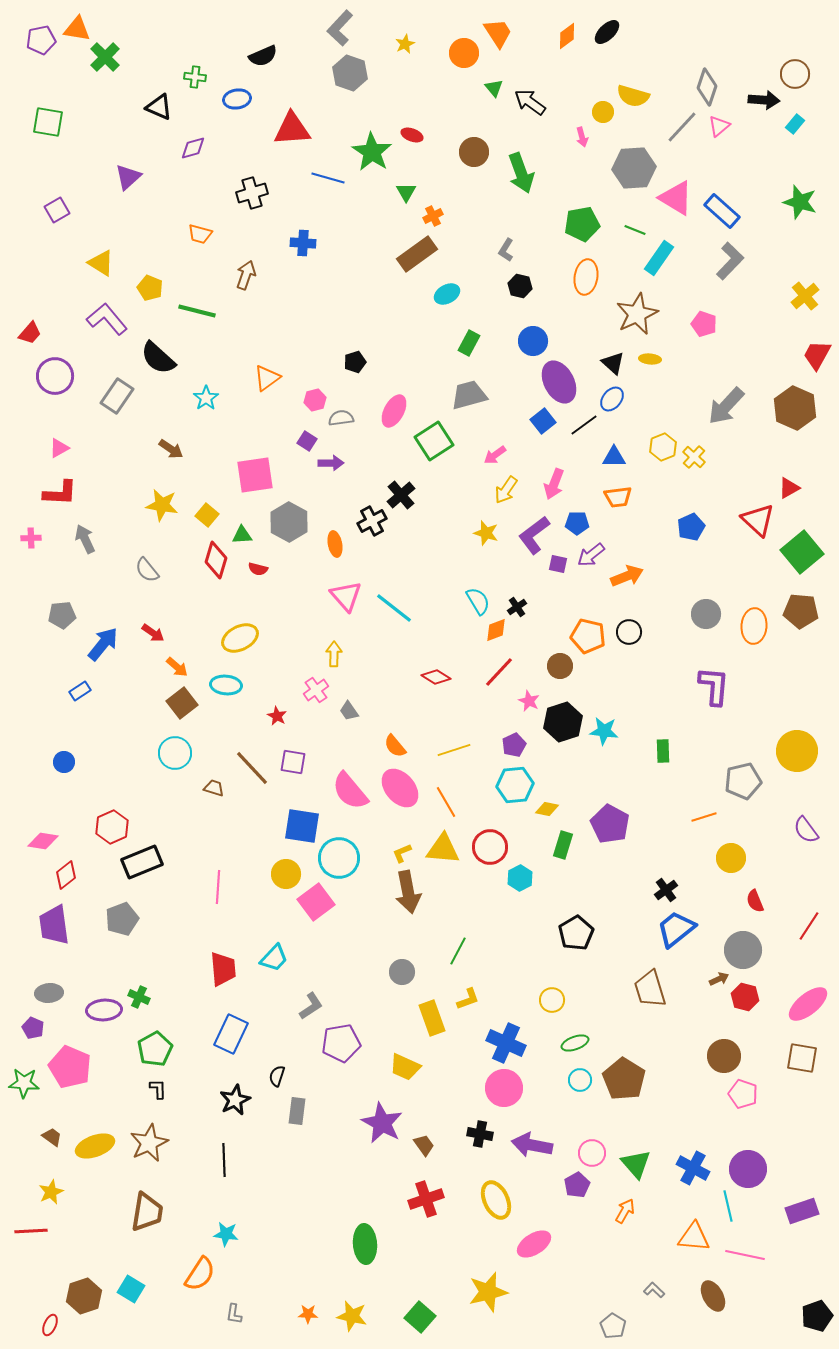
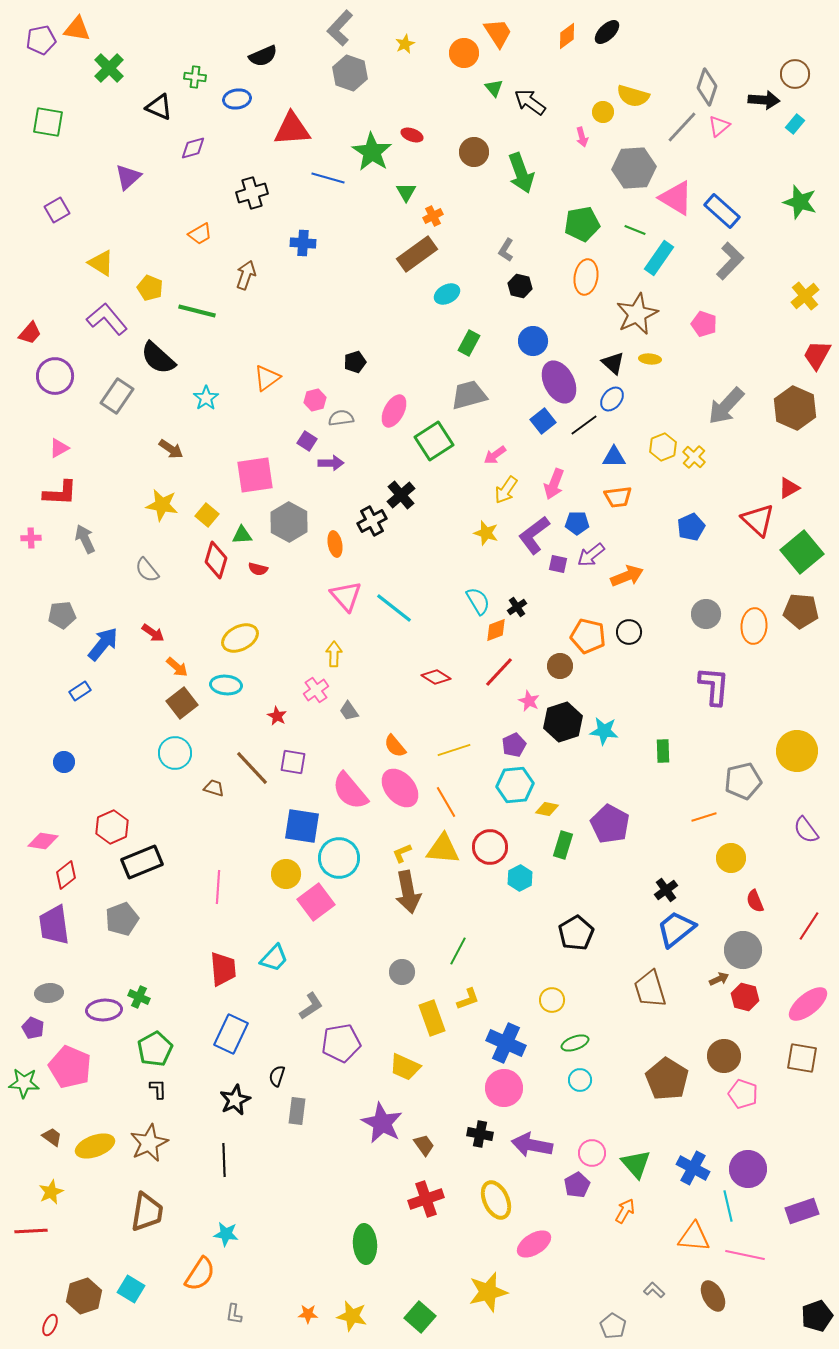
green cross at (105, 57): moved 4 px right, 11 px down
orange trapezoid at (200, 234): rotated 45 degrees counterclockwise
brown pentagon at (624, 1079): moved 43 px right
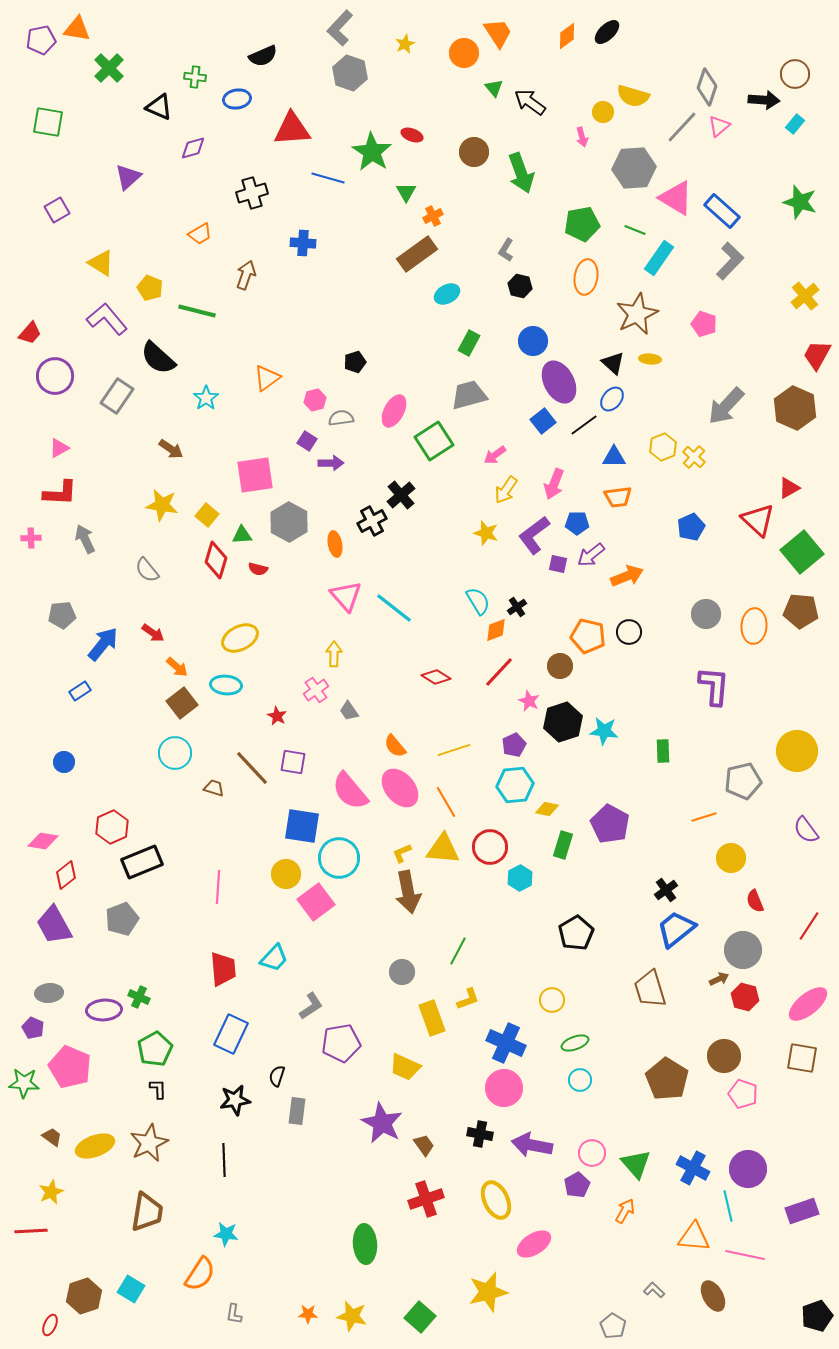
purple trapezoid at (54, 925): rotated 21 degrees counterclockwise
black star at (235, 1100): rotated 16 degrees clockwise
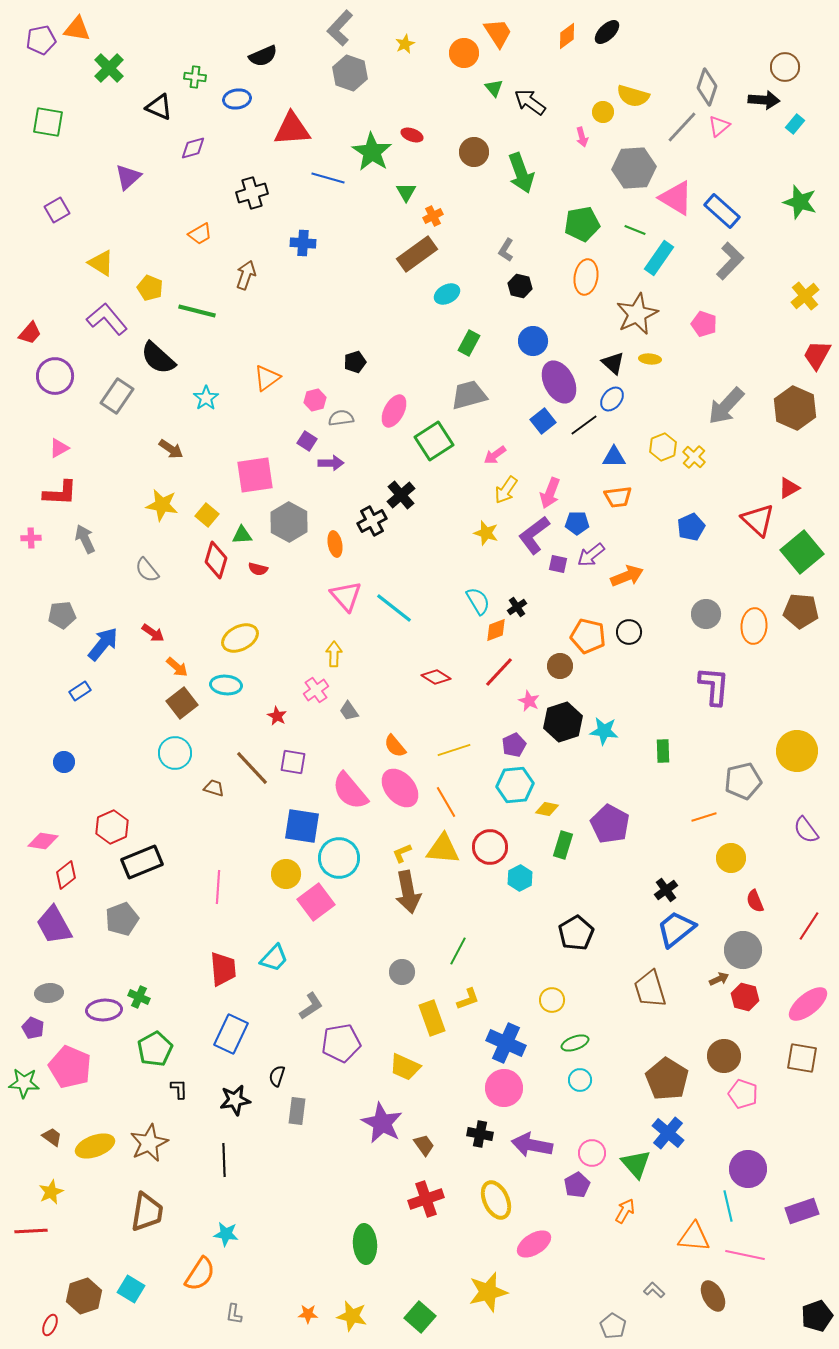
brown circle at (795, 74): moved 10 px left, 7 px up
pink arrow at (554, 484): moved 4 px left, 9 px down
black L-shape at (158, 1089): moved 21 px right
blue cross at (693, 1168): moved 25 px left, 35 px up; rotated 12 degrees clockwise
